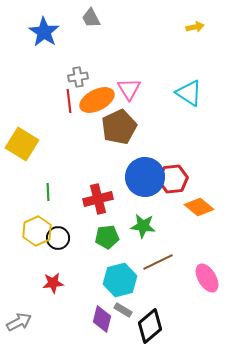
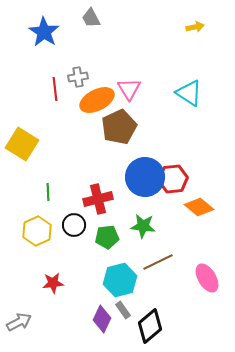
red line: moved 14 px left, 12 px up
black circle: moved 16 px right, 13 px up
gray rectangle: rotated 24 degrees clockwise
purple diamond: rotated 12 degrees clockwise
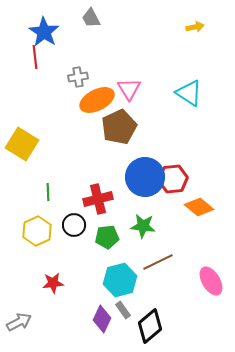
red line: moved 20 px left, 32 px up
pink ellipse: moved 4 px right, 3 px down
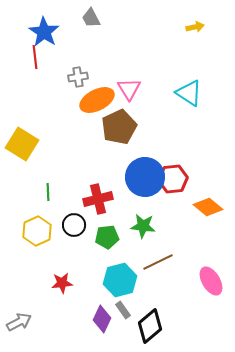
orange diamond: moved 9 px right
red star: moved 9 px right
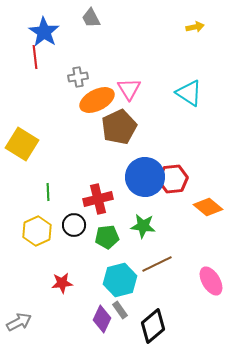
brown line: moved 1 px left, 2 px down
gray rectangle: moved 3 px left
black diamond: moved 3 px right
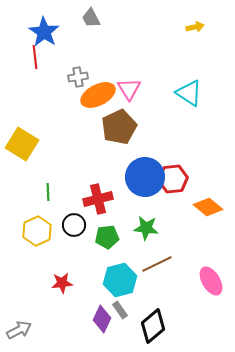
orange ellipse: moved 1 px right, 5 px up
green star: moved 3 px right, 2 px down
gray arrow: moved 8 px down
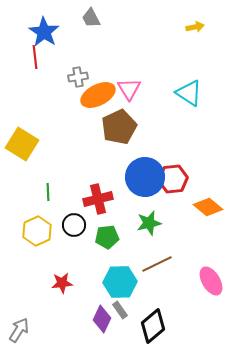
green star: moved 3 px right, 5 px up; rotated 20 degrees counterclockwise
cyan hexagon: moved 2 px down; rotated 12 degrees clockwise
gray arrow: rotated 30 degrees counterclockwise
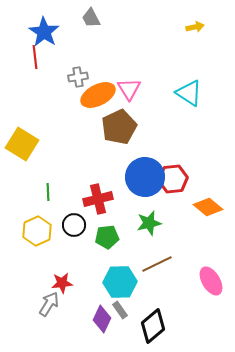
gray arrow: moved 30 px right, 26 px up
